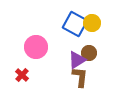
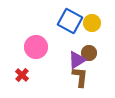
blue square: moved 5 px left, 3 px up
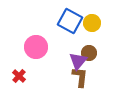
purple triangle: moved 1 px right, 1 px down; rotated 18 degrees counterclockwise
red cross: moved 3 px left, 1 px down
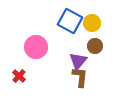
brown circle: moved 6 px right, 7 px up
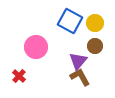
yellow circle: moved 3 px right
brown L-shape: rotated 35 degrees counterclockwise
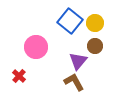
blue square: rotated 10 degrees clockwise
brown L-shape: moved 6 px left, 5 px down
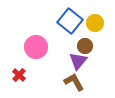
brown circle: moved 10 px left
red cross: moved 1 px up
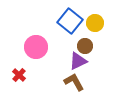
purple triangle: rotated 24 degrees clockwise
